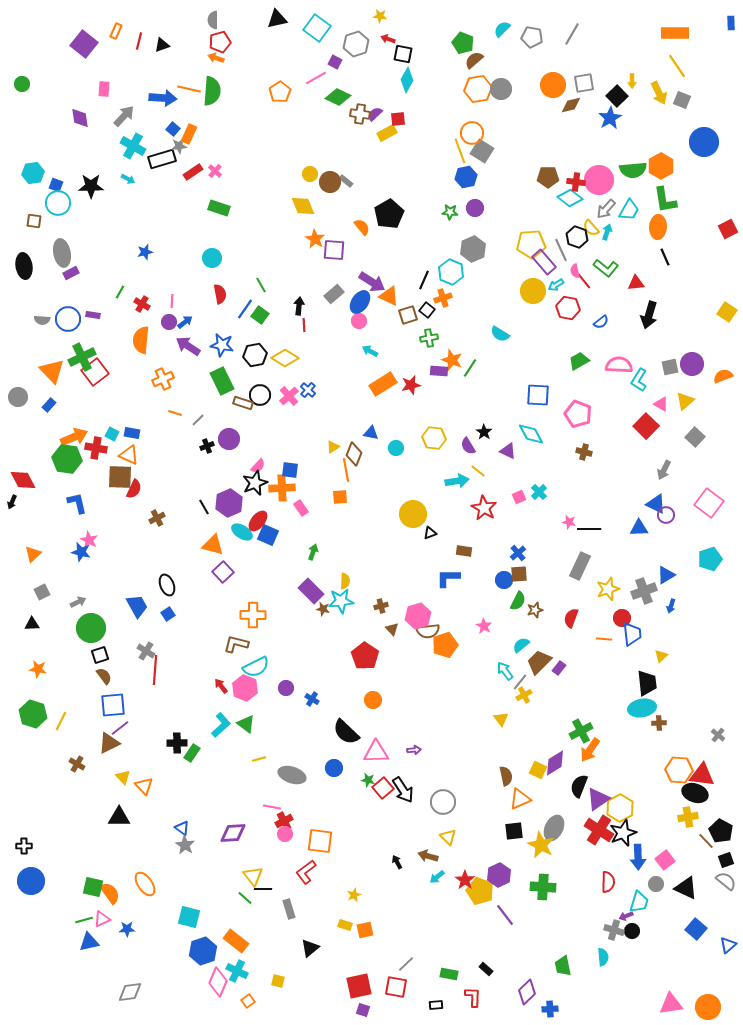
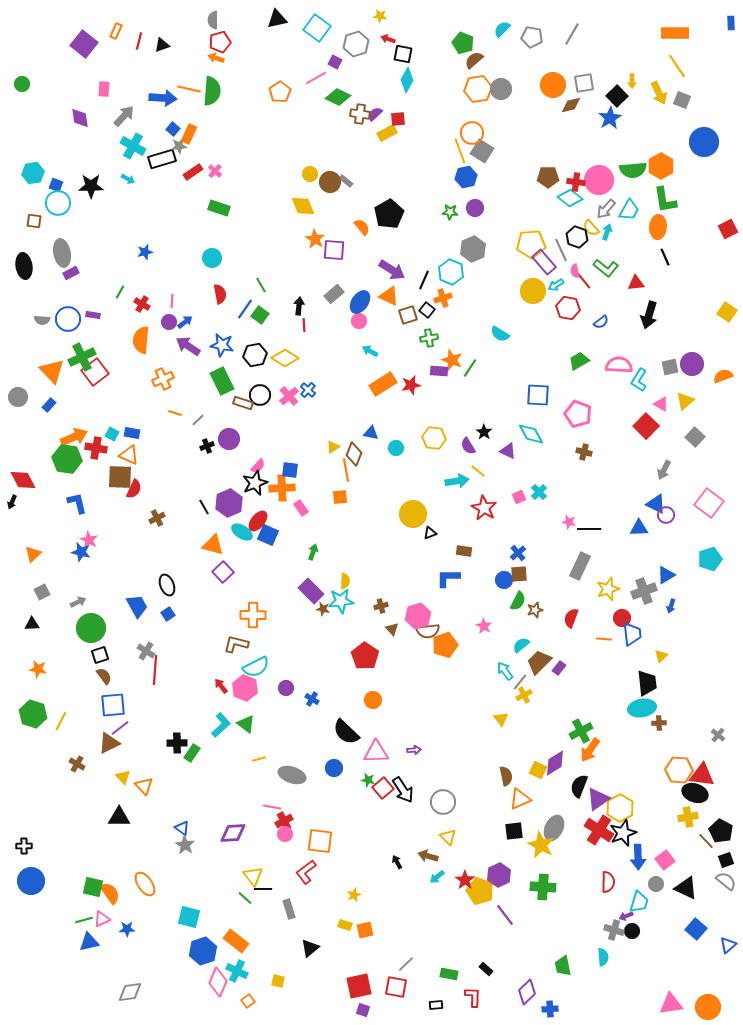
purple arrow at (372, 282): moved 20 px right, 12 px up
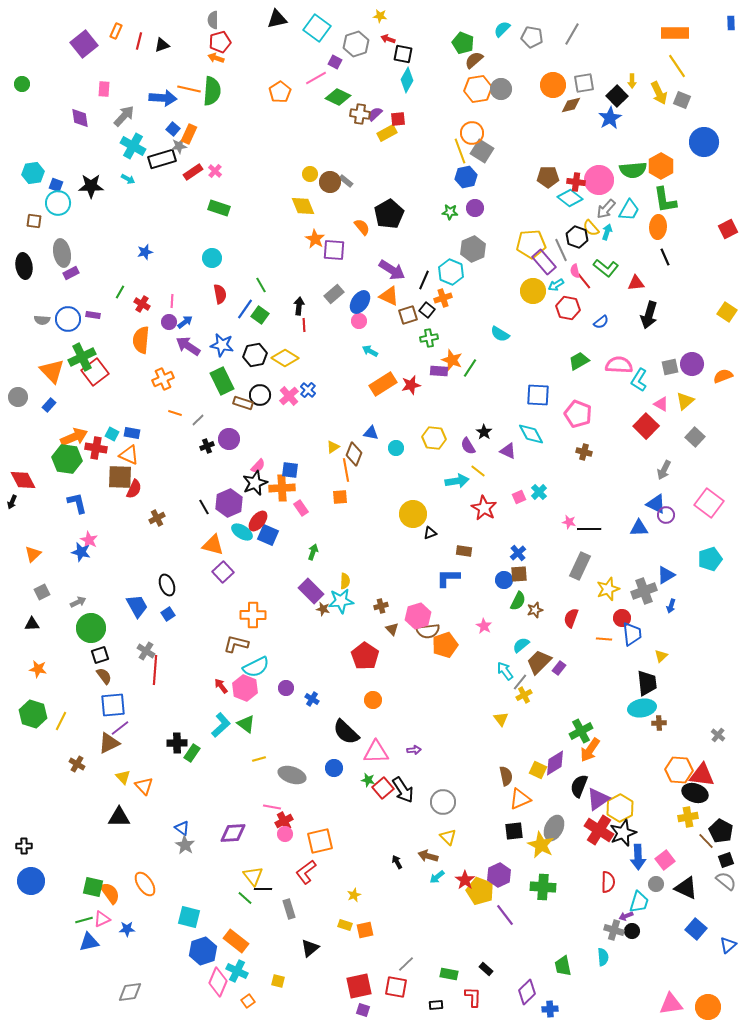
purple square at (84, 44): rotated 12 degrees clockwise
orange square at (320, 841): rotated 20 degrees counterclockwise
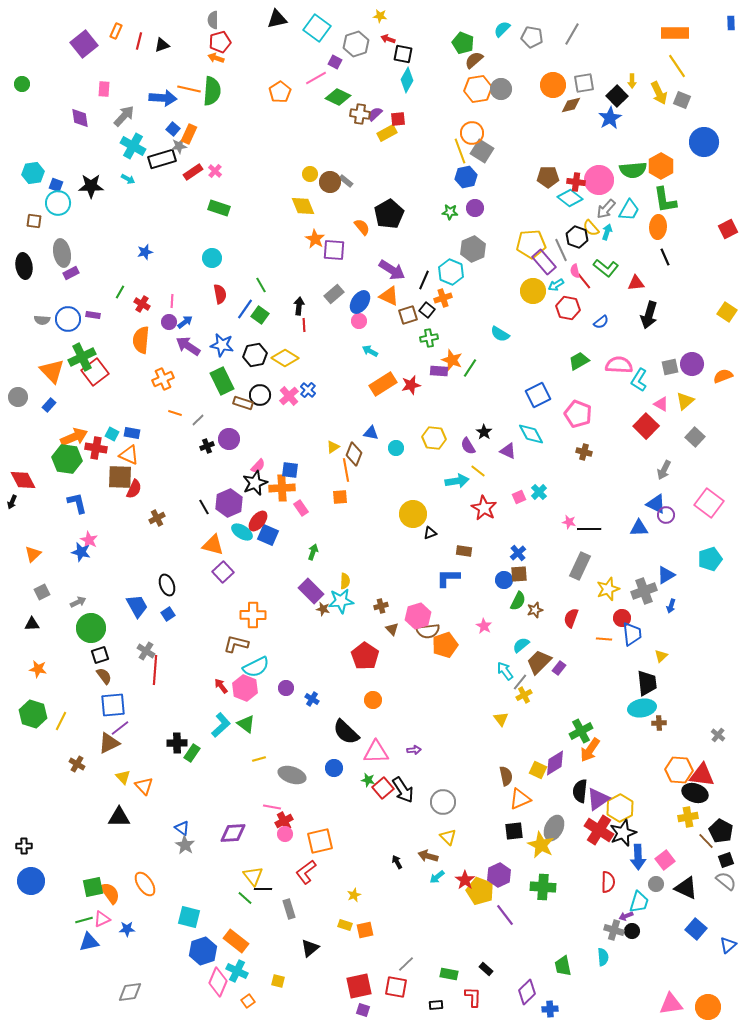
blue square at (538, 395): rotated 30 degrees counterclockwise
black semicircle at (579, 786): moved 1 px right, 5 px down; rotated 15 degrees counterclockwise
green square at (93, 887): rotated 25 degrees counterclockwise
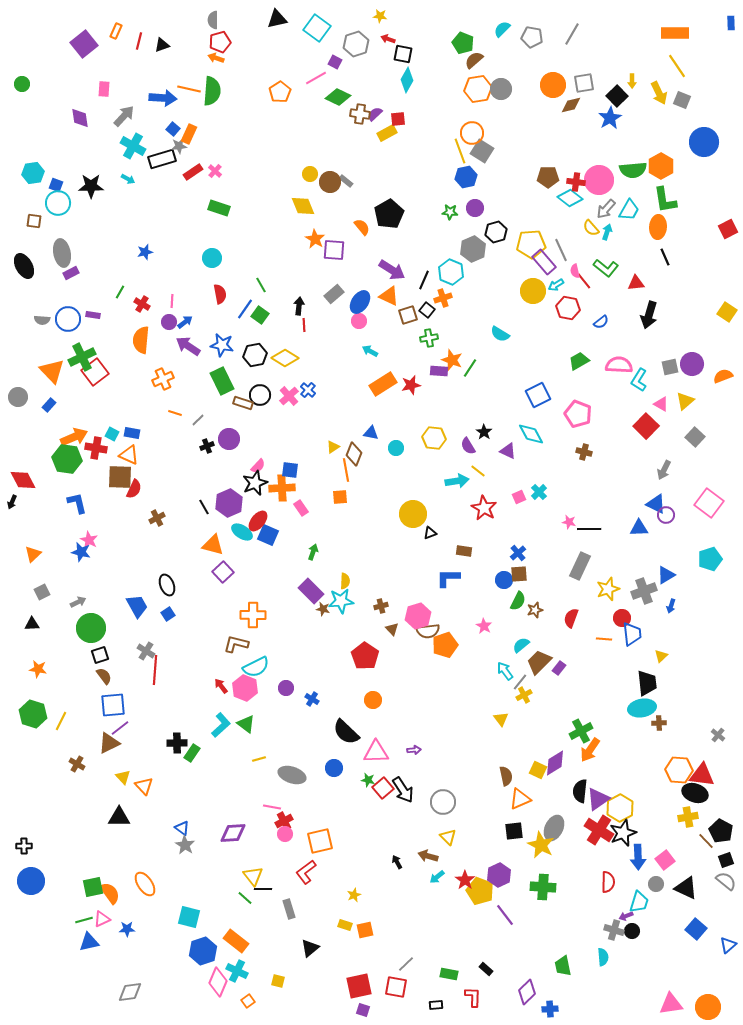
black hexagon at (577, 237): moved 81 px left, 5 px up; rotated 25 degrees clockwise
black ellipse at (24, 266): rotated 20 degrees counterclockwise
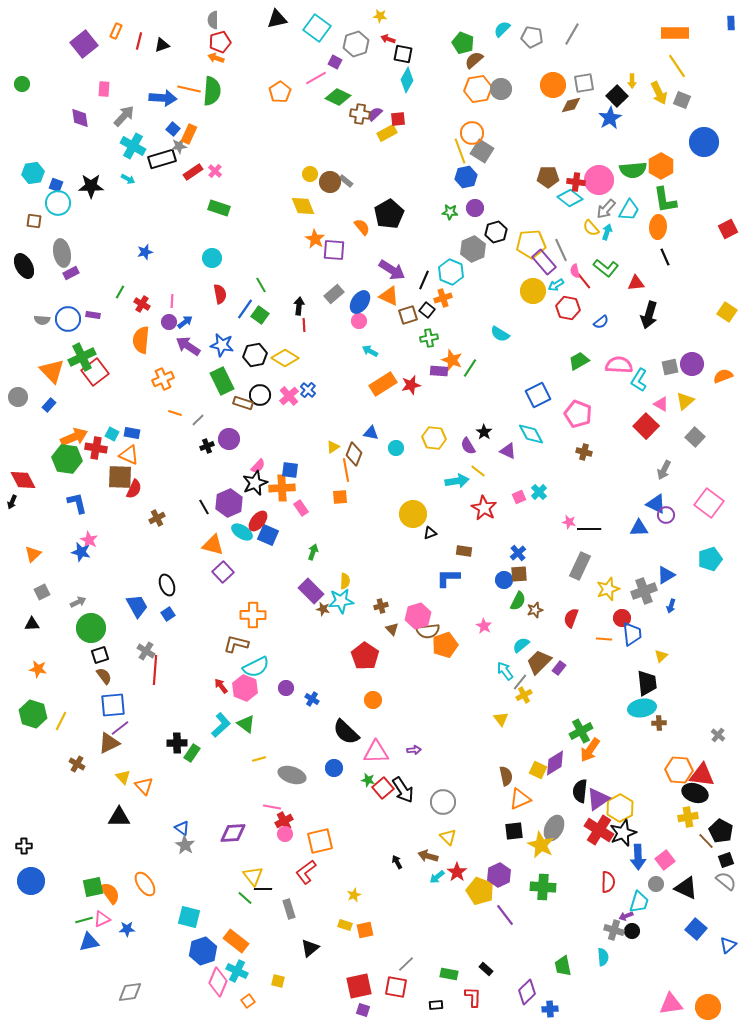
red star at (465, 880): moved 8 px left, 8 px up
